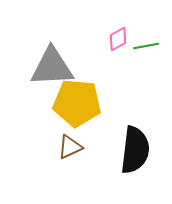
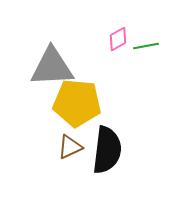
black semicircle: moved 28 px left
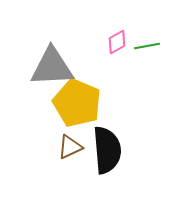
pink diamond: moved 1 px left, 3 px down
green line: moved 1 px right
yellow pentagon: rotated 18 degrees clockwise
black semicircle: rotated 12 degrees counterclockwise
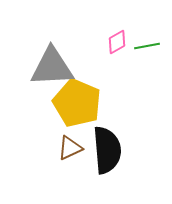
brown triangle: moved 1 px down
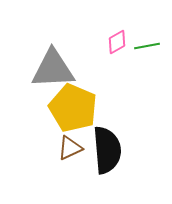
gray triangle: moved 1 px right, 2 px down
yellow pentagon: moved 4 px left, 5 px down
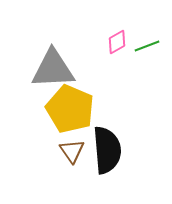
green line: rotated 10 degrees counterclockwise
yellow pentagon: moved 3 px left, 1 px down
brown triangle: moved 2 px right, 3 px down; rotated 40 degrees counterclockwise
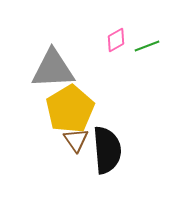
pink diamond: moved 1 px left, 2 px up
yellow pentagon: rotated 18 degrees clockwise
brown triangle: moved 4 px right, 11 px up
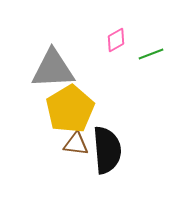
green line: moved 4 px right, 8 px down
brown triangle: moved 4 px down; rotated 48 degrees counterclockwise
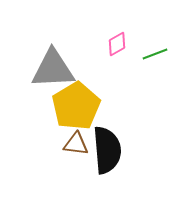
pink diamond: moved 1 px right, 4 px down
green line: moved 4 px right
yellow pentagon: moved 6 px right, 3 px up
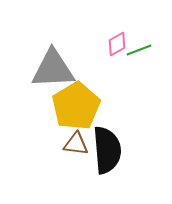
green line: moved 16 px left, 4 px up
